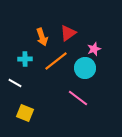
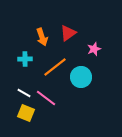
orange line: moved 1 px left, 6 px down
cyan circle: moved 4 px left, 9 px down
white line: moved 9 px right, 10 px down
pink line: moved 32 px left
yellow square: moved 1 px right
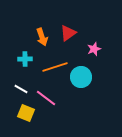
orange line: rotated 20 degrees clockwise
white line: moved 3 px left, 4 px up
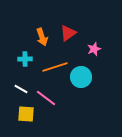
yellow square: moved 1 px down; rotated 18 degrees counterclockwise
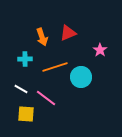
red triangle: rotated 12 degrees clockwise
pink star: moved 6 px right, 1 px down; rotated 16 degrees counterclockwise
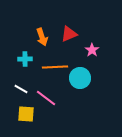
red triangle: moved 1 px right, 1 px down
pink star: moved 8 px left
orange line: rotated 15 degrees clockwise
cyan circle: moved 1 px left, 1 px down
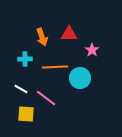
red triangle: rotated 24 degrees clockwise
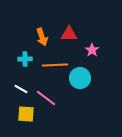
orange line: moved 2 px up
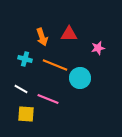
pink star: moved 6 px right, 2 px up; rotated 24 degrees clockwise
cyan cross: rotated 16 degrees clockwise
orange line: rotated 25 degrees clockwise
pink line: moved 2 px right, 1 px down; rotated 15 degrees counterclockwise
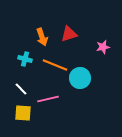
red triangle: rotated 18 degrees counterclockwise
pink star: moved 5 px right, 1 px up
white line: rotated 16 degrees clockwise
pink line: rotated 35 degrees counterclockwise
yellow square: moved 3 px left, 1 px up
